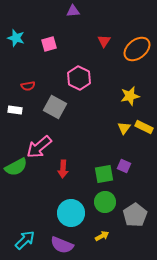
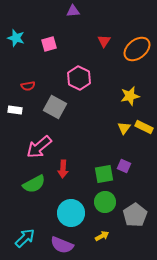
green semicircle: moved 18 px right, 17 px down
cyan arrow: moved 2 px up
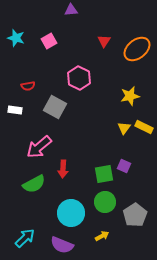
purple triangle: moved 2 px left, 1 px up
pink square: moved 3 px up; rotated 14 degrees counterclockwise
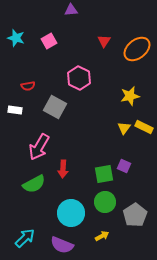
pink arrow: rotated 20 degrees counterclockwise
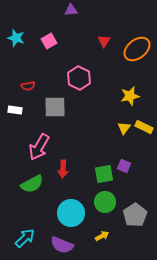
gray square: rotated 30 degrees counterclockwise
green semicircle: moved 2 px left
